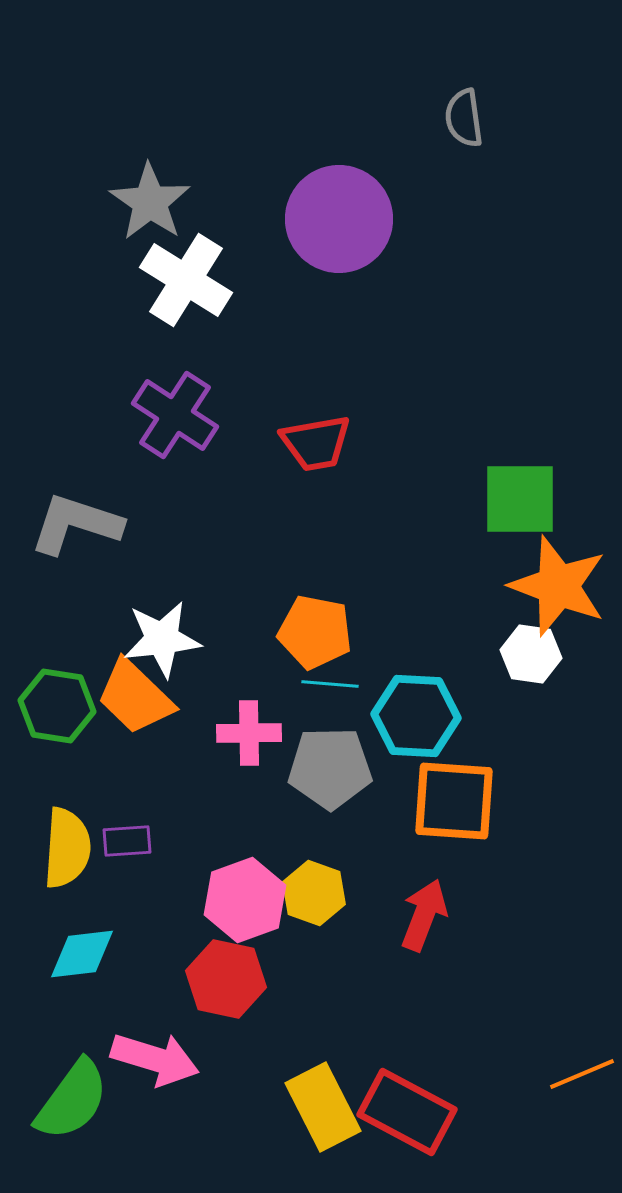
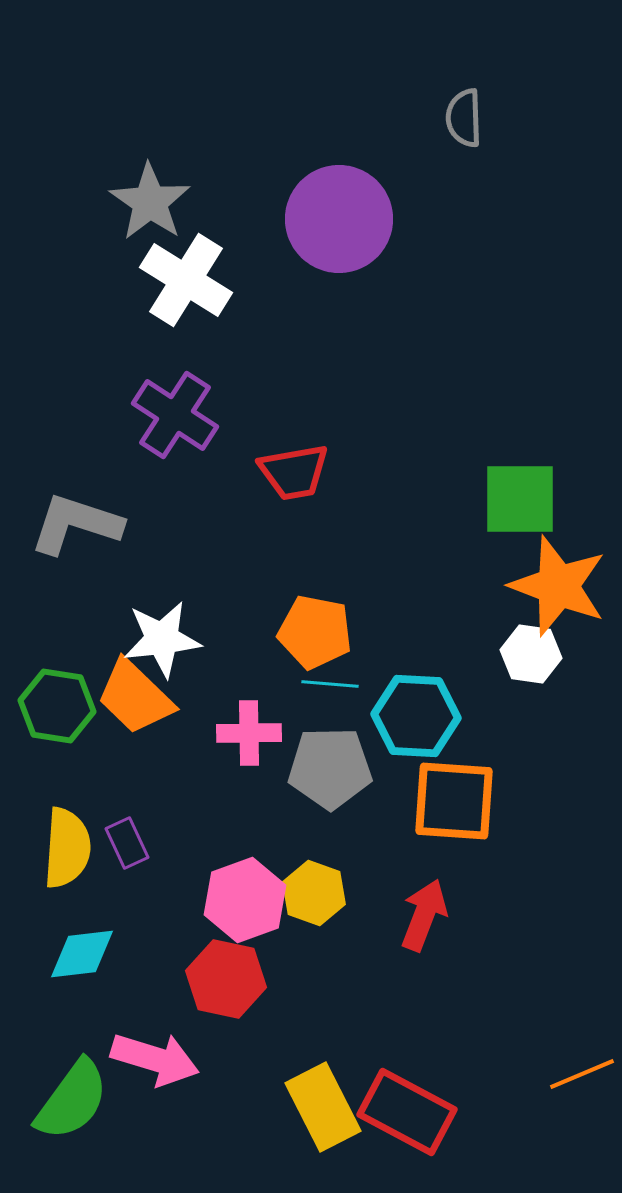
gray semicircle: rotated 6 degrees clockwise
red trapezoid: moved 22 px left, 29 px down
purple rectangle: moved 2 px down; rotated 69 degrees clockwise
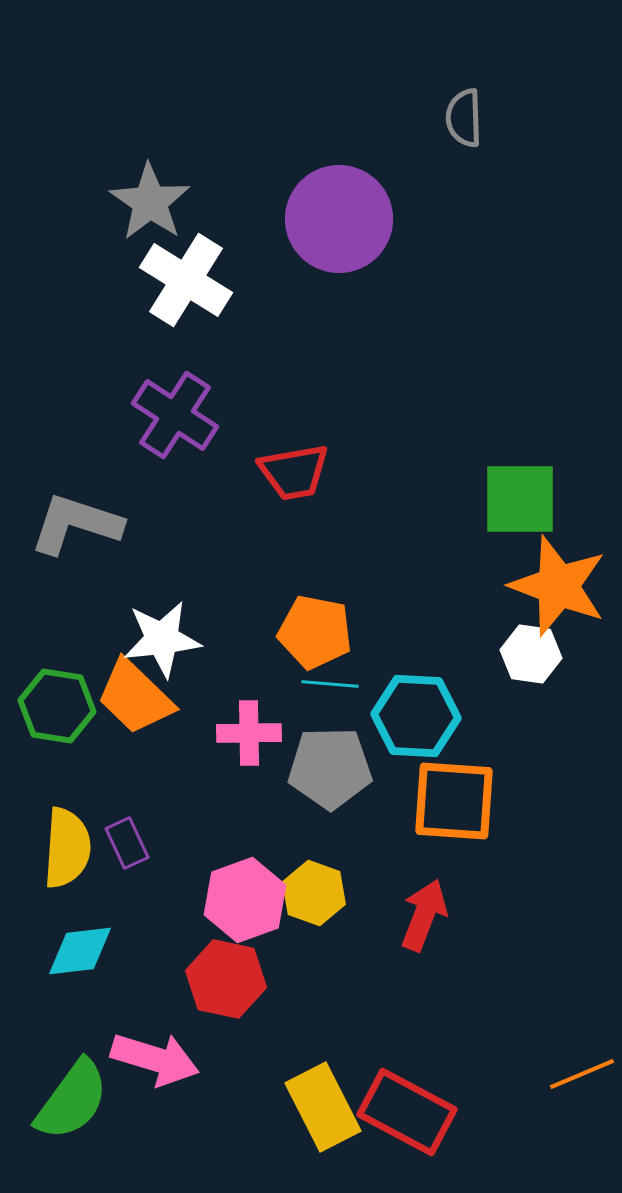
cyan diamond: moved 2 px left, 3 px up
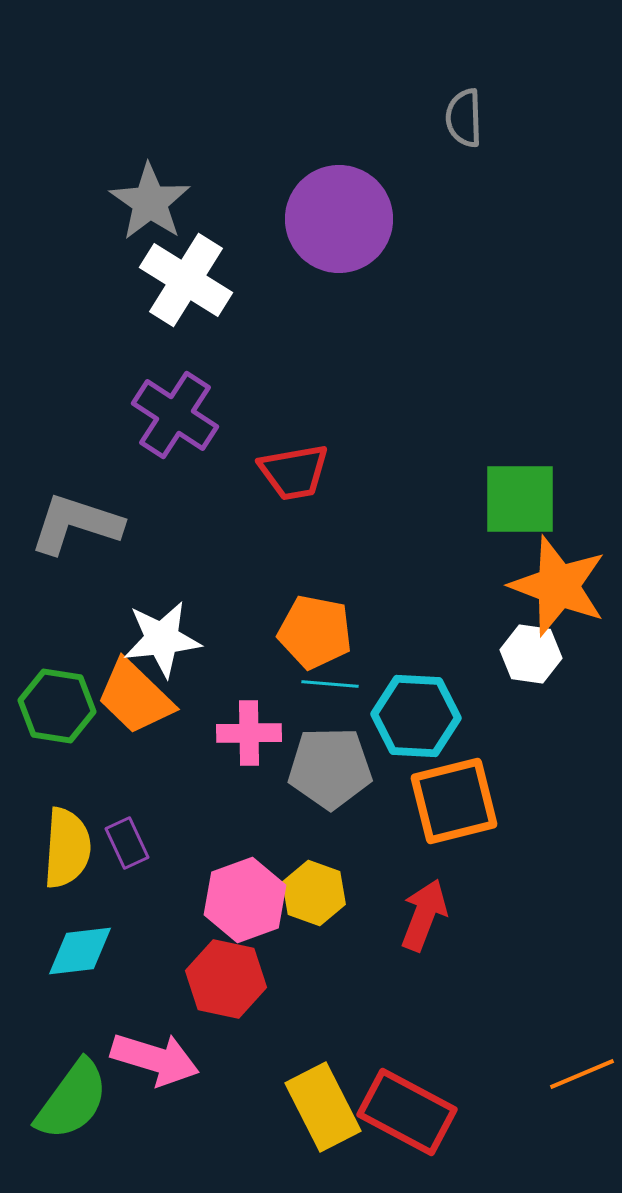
orange square: rotated 18 degrees counterclockwise
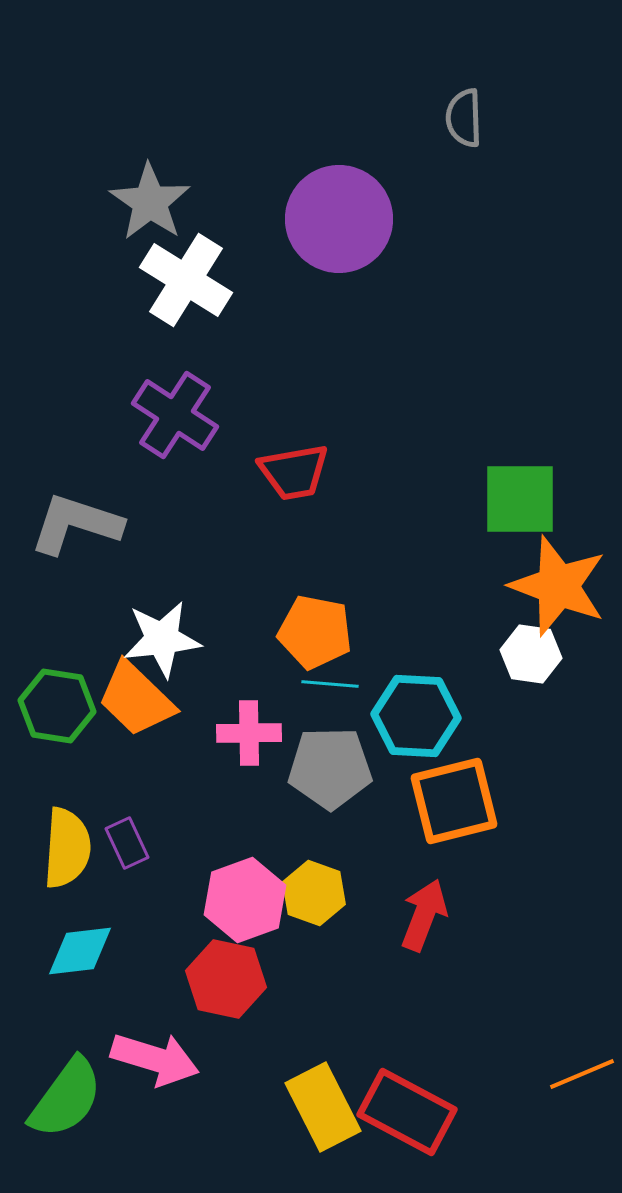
orange trapezoid: moved 1 px right, 2 px down
green semicircle: moved 6 px left, 2 px up
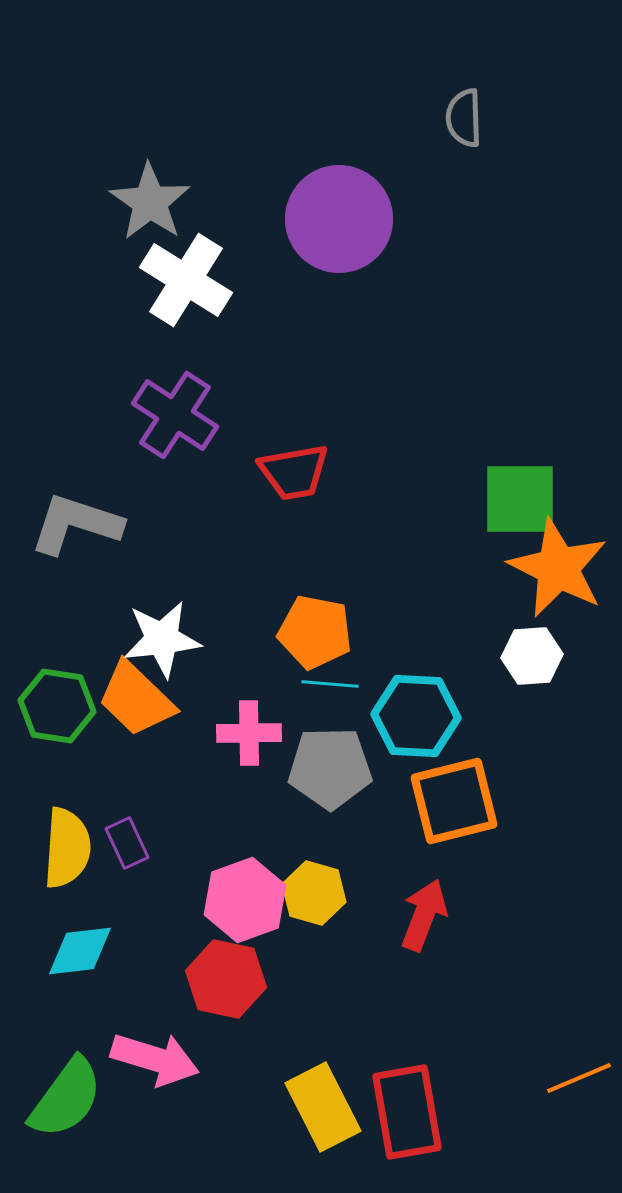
orange star: moved 18 px up; rotated 6 degrees clockwise
white hexagon: moved 1 px right, 2 px down; rotated 12 degrees counterclockwise
yellow hexagon: rotated 4 degrees counterclockwise
orange line: moved 3 px left, 4 px down
red rectangle: rotated 52 degrees clockwise
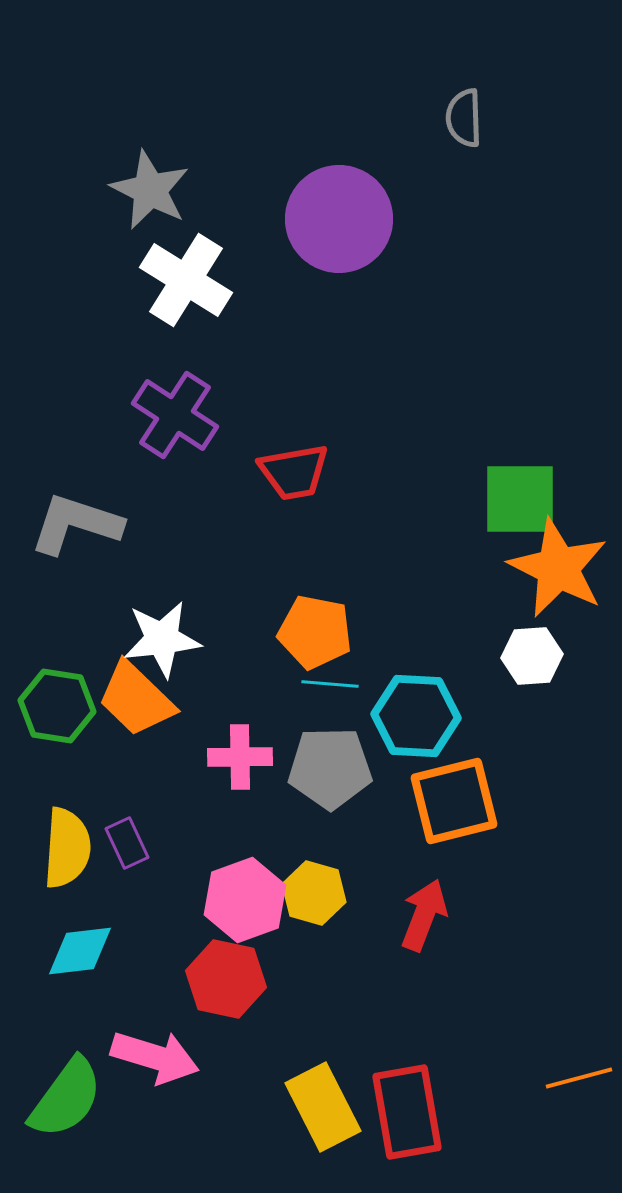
gray star: moved 12 px up; rotated 8 degrees counterclockwise
pink cross: moved 9 px left, 24 px down
pink arrow: moved 2 px up
orange line: rotated 8 degrees clockwise
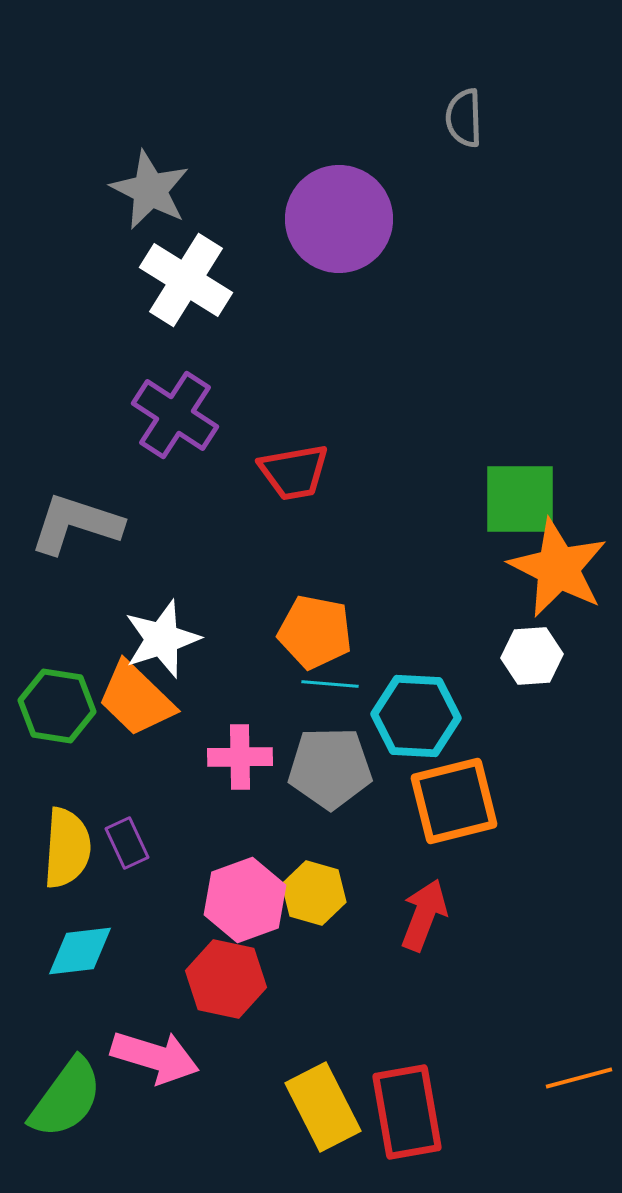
white star: rotated 12 degrees counterclockwise
